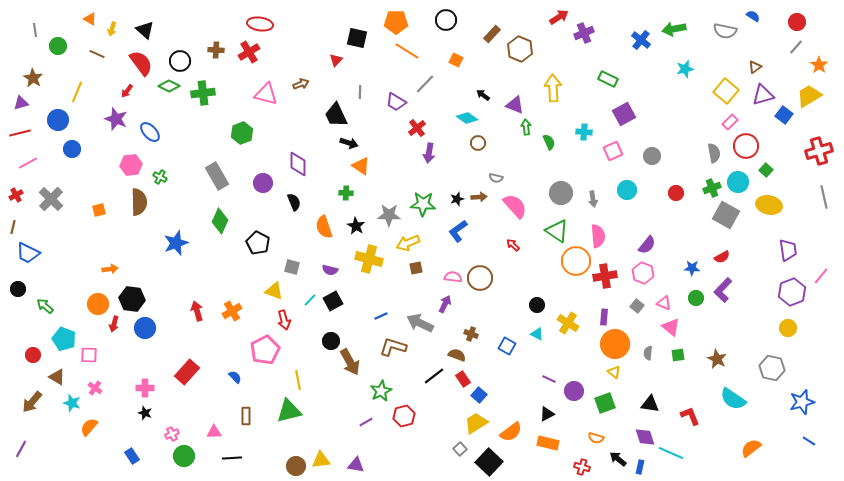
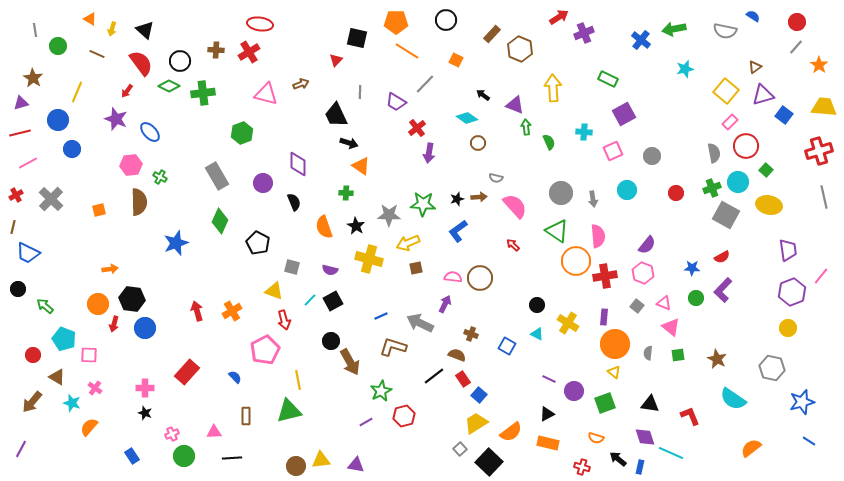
yellow trapezoid at (809, 96): moved 15 px right, 11 px down; rotated 36 degrees clockwise
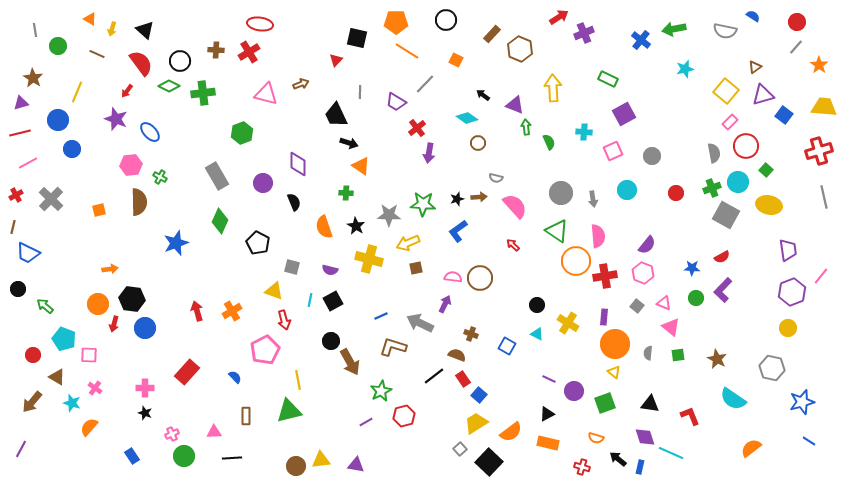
cyan line at (310, 300): rotated 32 degrees counterclockwise
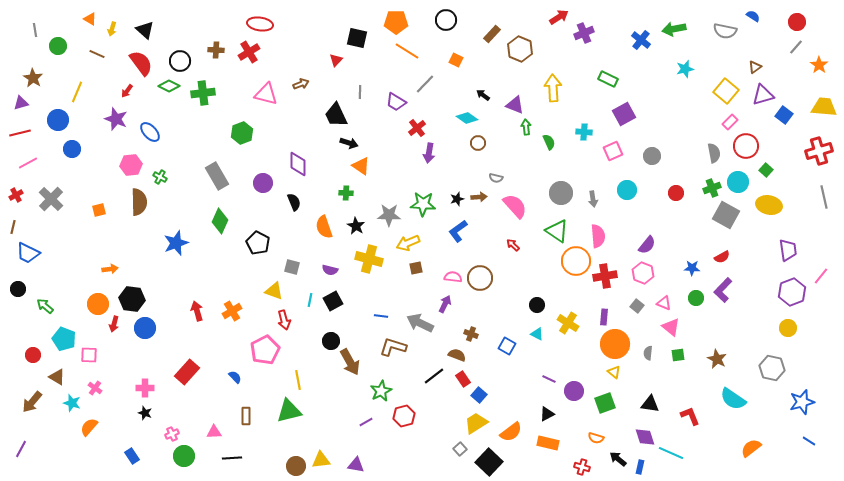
blue line at (381, 316): rotated 32 degrees clockwise
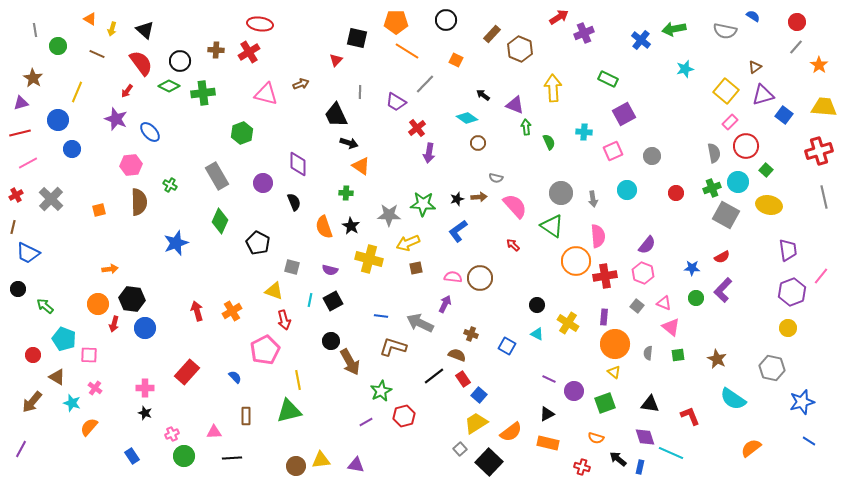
green cross at (160, 177): moved 10 px right, 8 px down
black star at (356, 226): moved 5 px left
green triangle at (557, 231): moved 5 px left, 5 px up
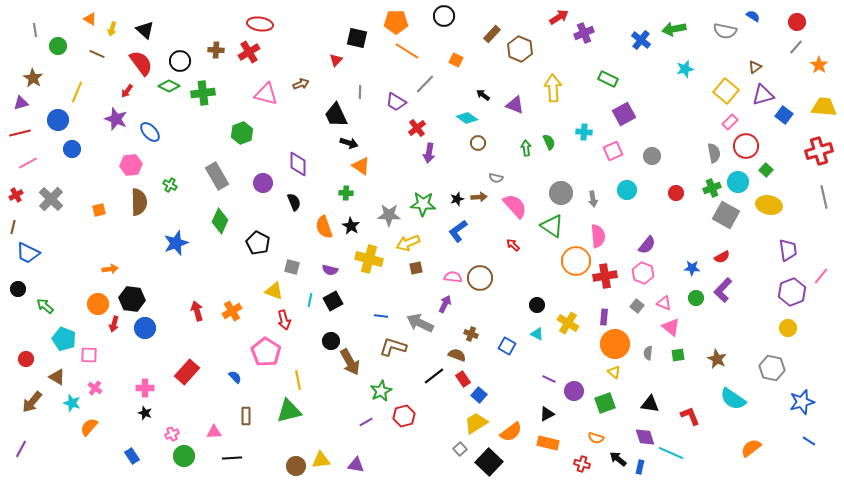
black circle at (446, 20): moved 2 px left, 4 px up
green arrow at (526, 127): moved 21 px down
pink pentagon at (265, 350): moved 1 px right, 2 px down; rotated 12 degrees counterclockwise
red circle at (33, 355): moved 7 px left, 4 px down
red cross at (582, 467): moved 3 px up
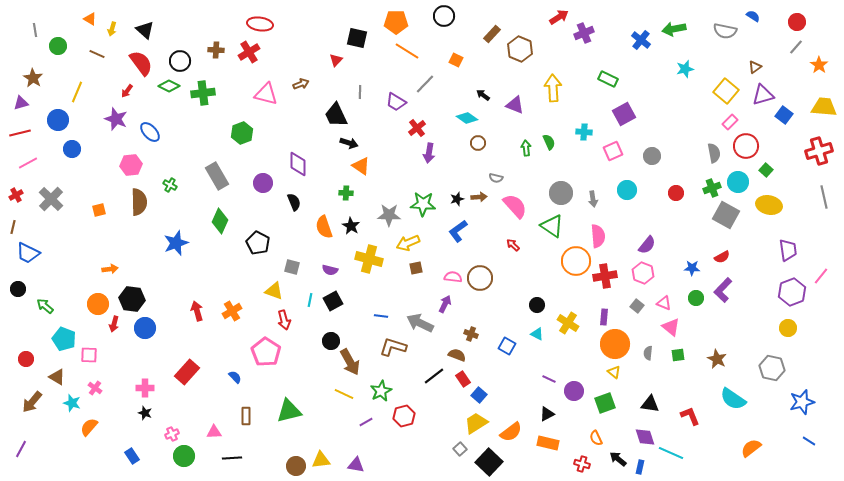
yellow line at (298, 380): moved 46 px right, 14 px down; rotated 54 degrees counterclockwise
orange semicircle at (596, 438): rotated 49 degrees clockwise
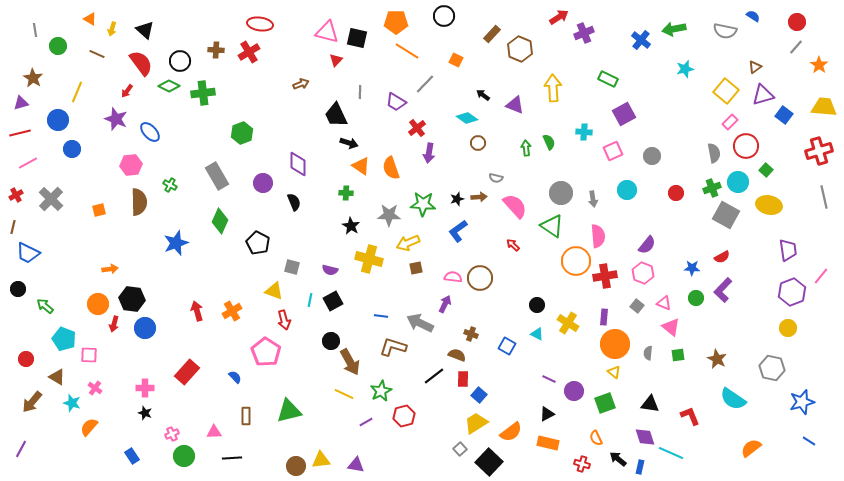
pink triangle at (266, 94): moved 61 px right, 62 px up
orange semicircle at (324, 227): moved 67 px right, 59 px up
red rectangle at (463, 379): rotated 35 degrees clockwise
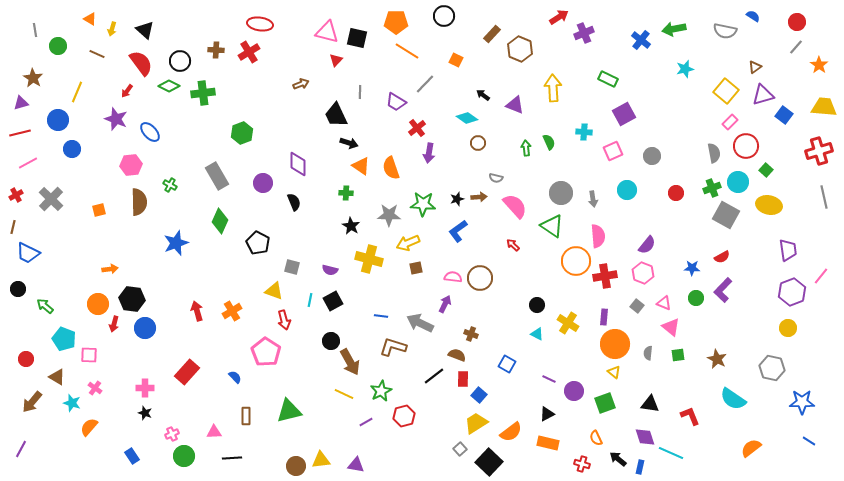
blue square at (507, 346): moved 18 px down
blue star at (802, 402): rotated 15 degrees clockwise
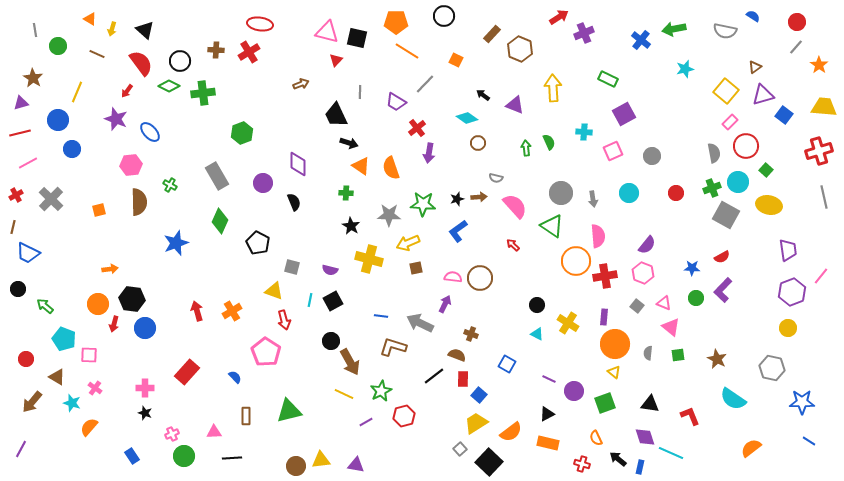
cyan circle at (627, 190): moved 2 px right, 3 px down
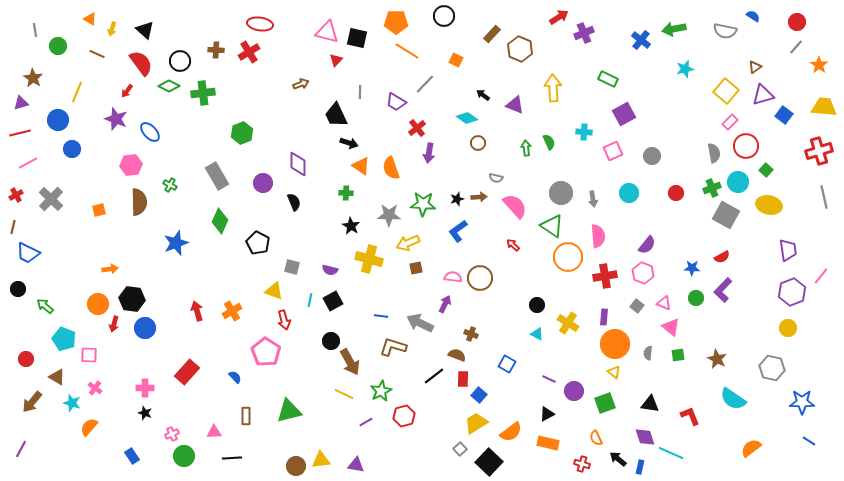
orange circle at (576, 261): moved 8 px left, 4 px up
